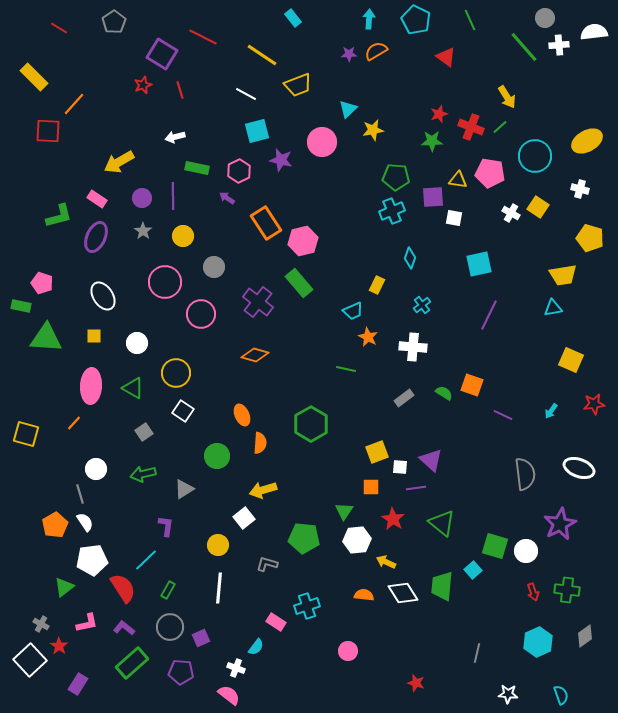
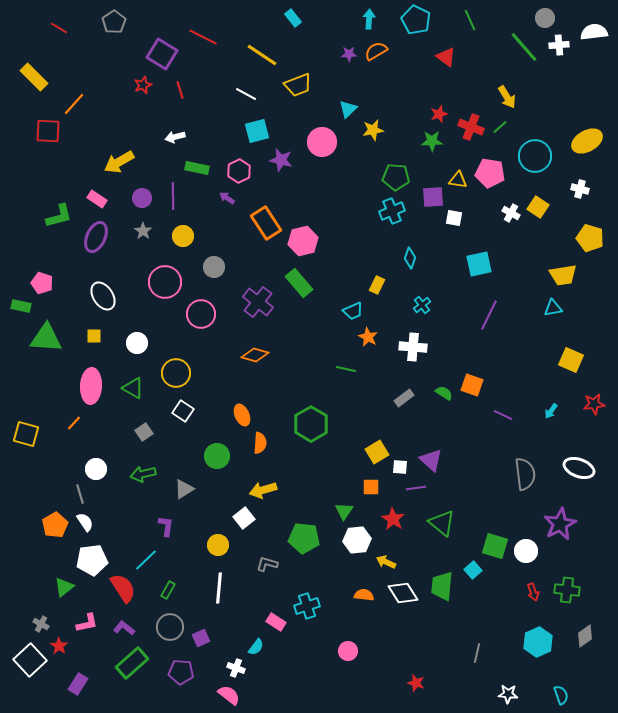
yellow square at (377, 452): rotated 10 degrees counterclockwise
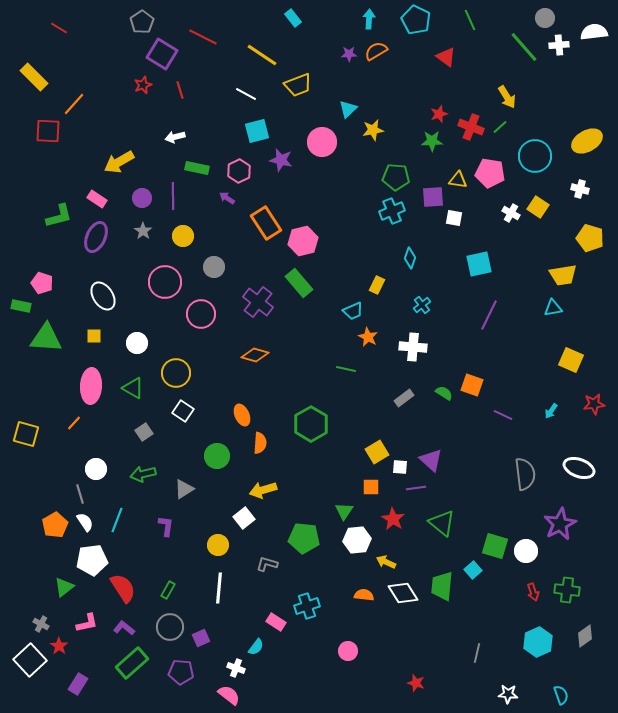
gray pentagon at (114, 22): moved 28 px right
cyan line at (146, 560): moved 29 px left, 40 px up; rotated 25 degrees counterclockwise
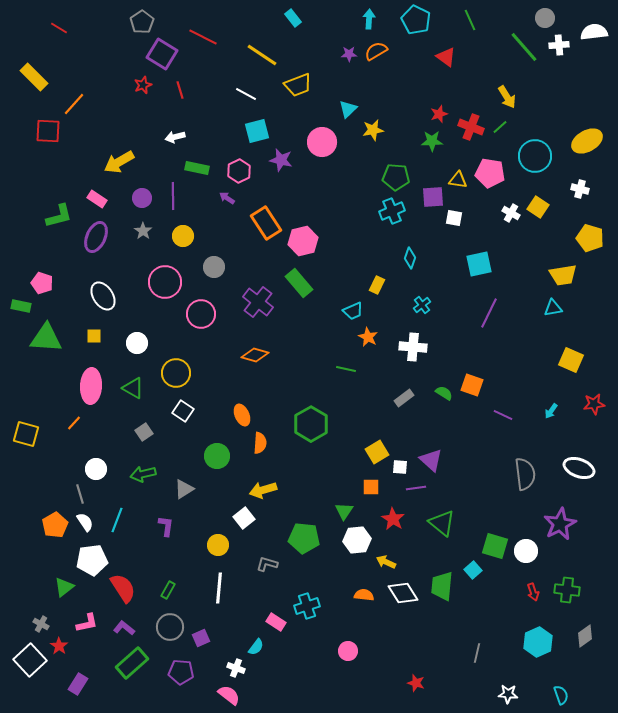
purple line at (489, 315): moved 2 px up
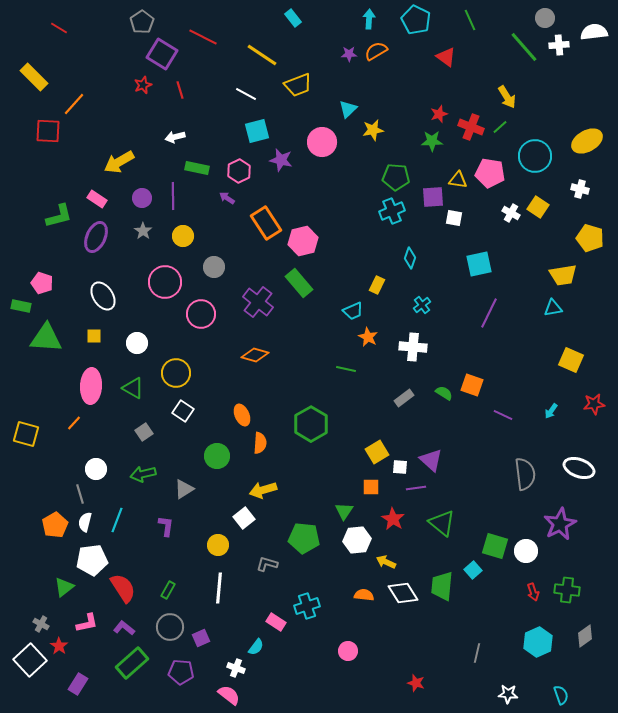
white semicircle at (85, 522): rotated 132 degrees counterclockwise
